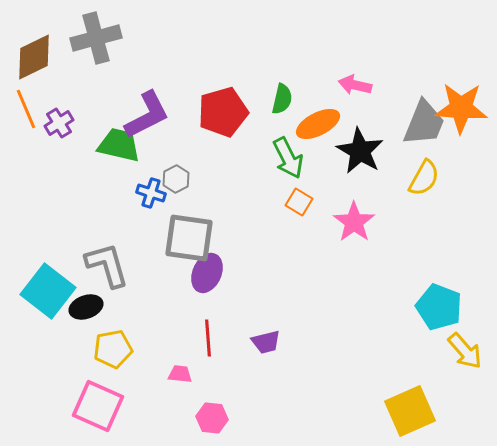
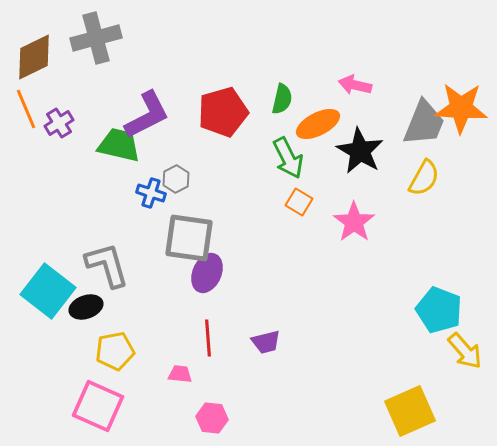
cyan pentagon: moved 3 px down
yellow pentagon: moved 2 px right, 2 px down
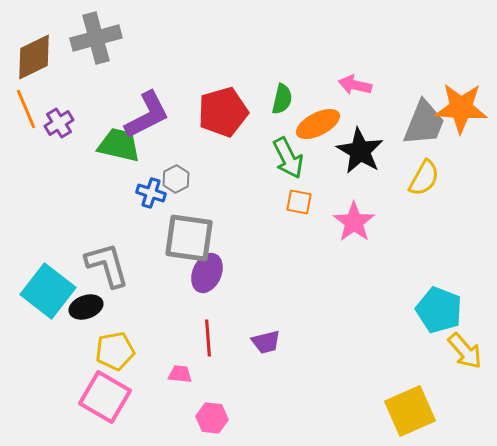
orange square: rotated 20 degrees counterclockwise
pink square: moved 7 px right, 9 px up; rotated 6 degrees clockwise
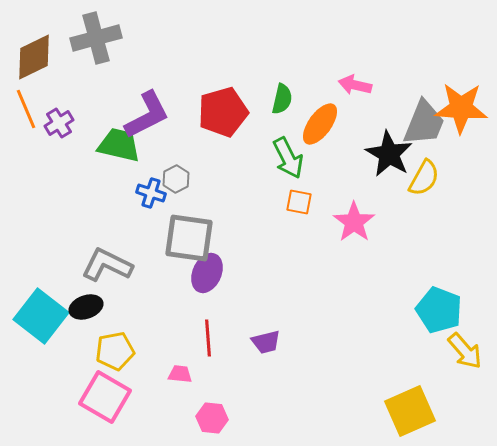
orange ellipse: moved 2 px right; rotated 27 degrees counterclockwise
black star: moved 29 px right, 3 px down
gray L-shape: rotated 48 degrees counterclockwise
cyan square: moved 7 px left, 25 px down
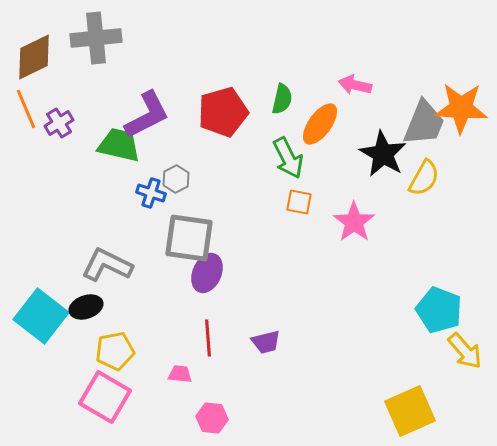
gray cross: rotated 9 degrees clockwise
black star: moved 6 px left
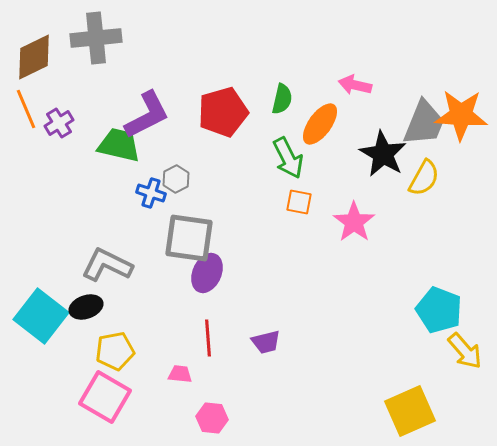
orange star: moved 7 px down
